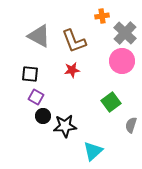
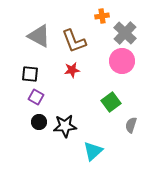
black circle: moved 4 px left, 6 px down
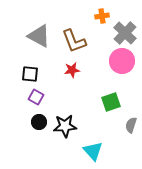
green square: rotated 18 degrees clockwise
cyan triangle: rotated 30 degrees counterclockwise
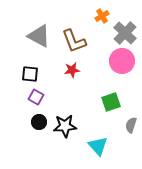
orange cross: rotated 24 degrees counterclockwise
cyan triangle: moved 5 px right, 5 px up
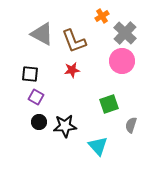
gray triangle: moved 3 px right, 2 px up
green square: moved 2 px left, 2 px down
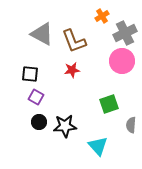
gray cross: rotated 20 degrees clockwise
gray semicircle: rotated 14 degrees counterclockwise
